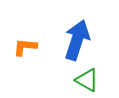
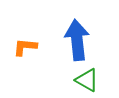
blue arrow: rotated 24 degrees counterclockwise
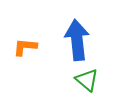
green triangle: rotated 10 degrees clockwise
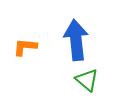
blue arrow: moved 1 px left
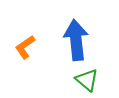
orange L-shape: rotated 40 degrees counterclockwise
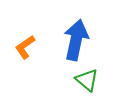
blue arrow: rotated 18 degrees clockwise
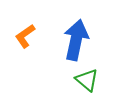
orange L-shape: moved 11 px up
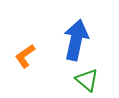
orange L-shape: moved 20 px down
